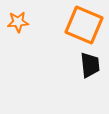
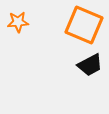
black trapezoid: rotated 68 degrees clockwise
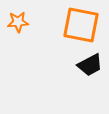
orange square: moved 3 px left; rotated 12 degrees counterclockwise
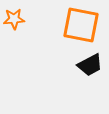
orange star: moved 4 px left, 3 px up
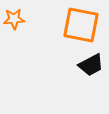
black trapezoid: moved 1 px right
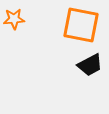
black trapezoid: moved 1 px left
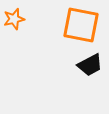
orange star: rotated 10 degrees counterclockwise
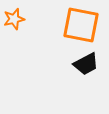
black trapezoid: moved 4 px left, 1 px up
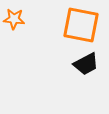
orange star: rotated 20 degrees clockwise
